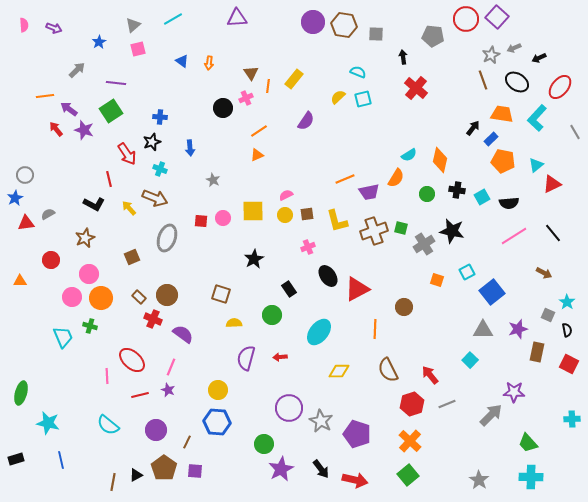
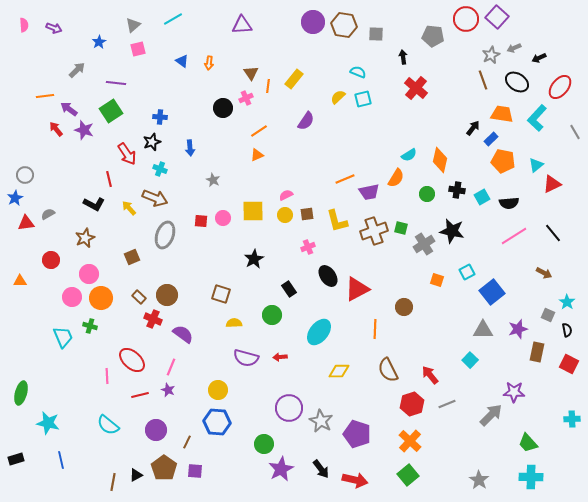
purple triangle at (237, 18): moved 5 px right, 7 px down
gray ellipse at (167, 238): moved 2 px left, 3 px up
purple semicircle at (246, 358): rotated 90 degrees counterclockwise
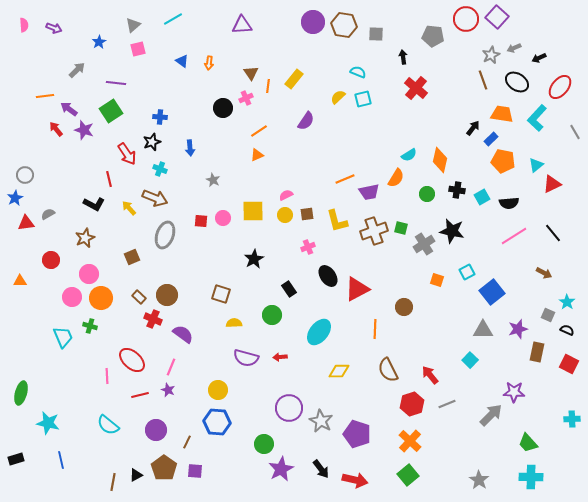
black semicircle at (567, 330): rotated 56 degrees counterclockwise
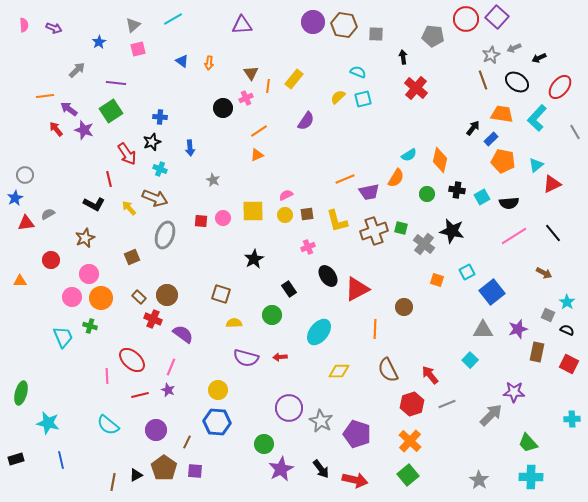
gray cross at (424, 244): rotated 20 degrees counterclockwise
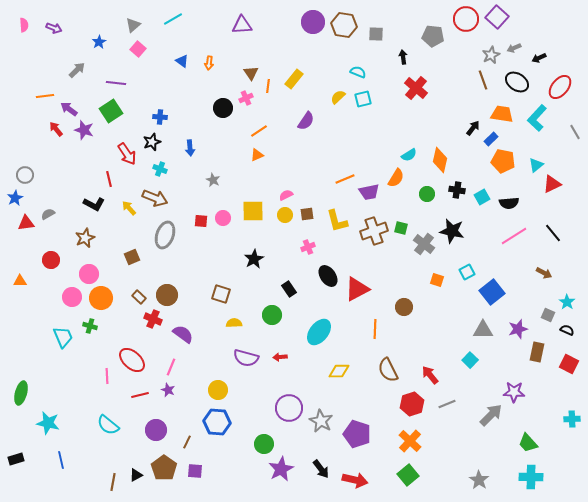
pink square at (138, 49): rotated 35 degrees counterclockwise
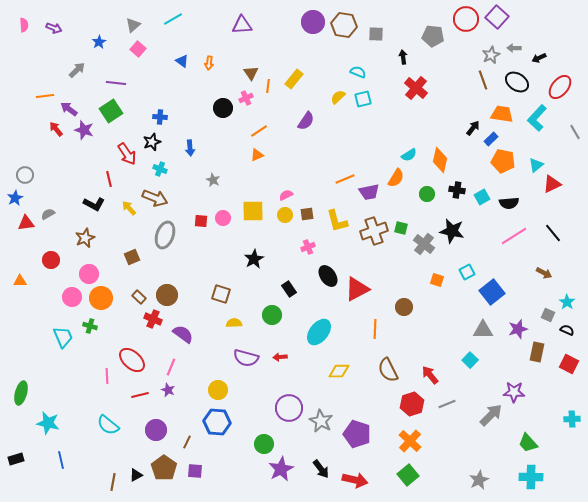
gray arrow at (514, 48): rotated 24 degrees clockwise
gray star at (479, 480): rotated 12 degrees clockwise
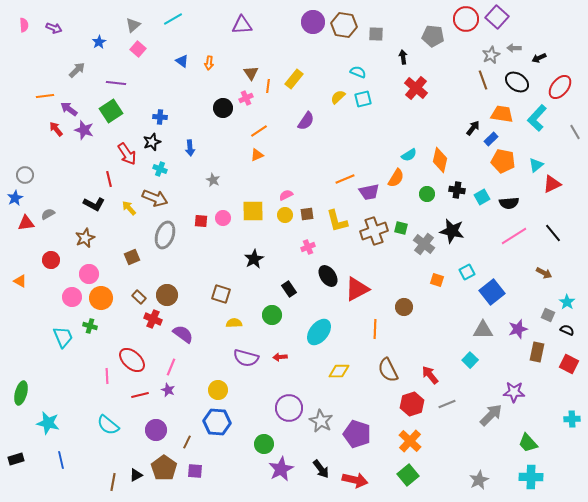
orange triangle at (20, 281): rotated 32 degrees clockwise
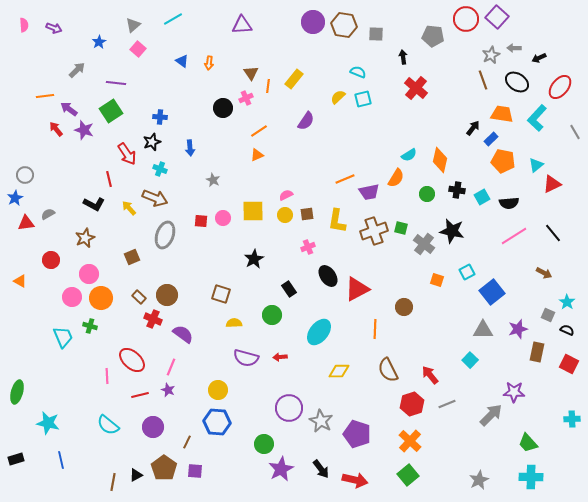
yellow L-shape at (337, 221): rotated 25 degrees clockwise
green ellipse at (21, 393): moved 4 px left, 1 px up
purple circle at (156, 430): moved 3 px left, 3 px up
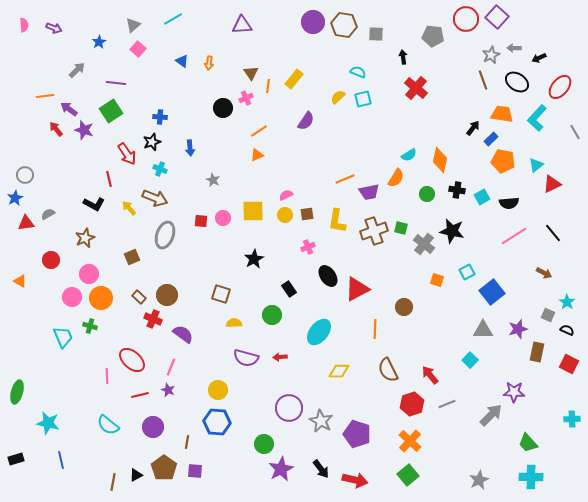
brown line at (187, 442): rotated 16 degrees counterclockwise
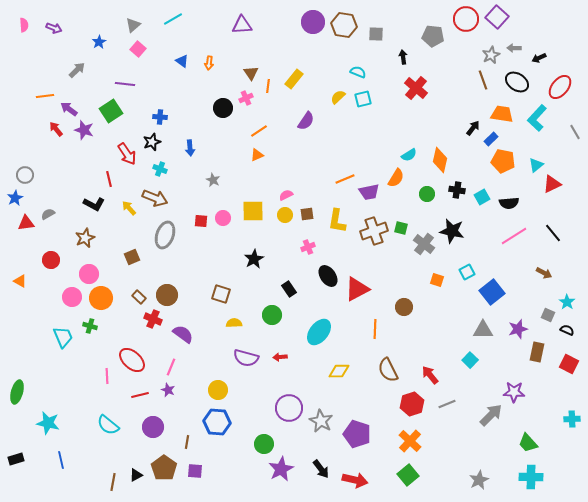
purple line at (116, 83): moved 9 px right, 1 px down
